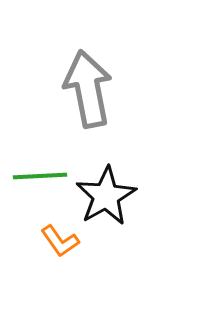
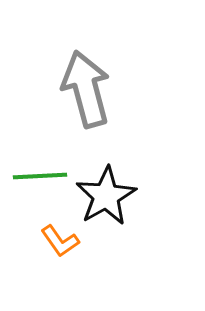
gray arrow: moved 2 px left; rotated 4 degrees counterclockwise
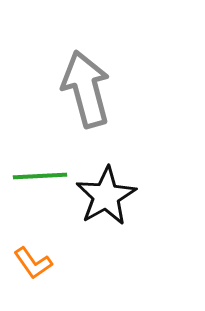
orange L-shape: moved 27 px left, 22 px down
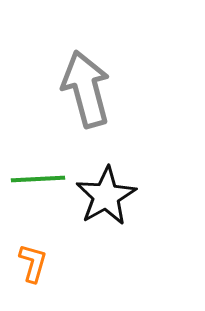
green line: moved 2 px left, 3 px down
orange L-shape: rotated 129 degrees counterclockwise
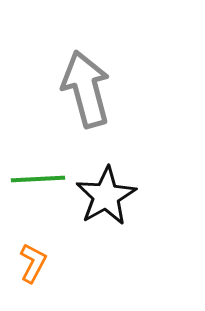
orange L-shape: rotated 12 degrees clockwise
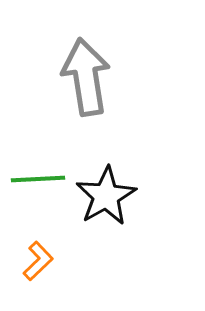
gray arrow: moved 12 px up; rotated 6 degrees clockwise
orange L-shape: moved 5 px right, 2 px up; rotated 18 degrees clockwise
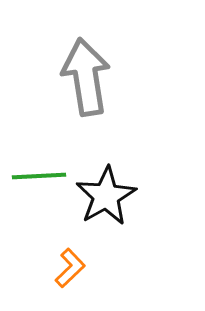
green line: moved 1 px right, 3 px up
orange L-shape: moved 32 px right, 7 px down
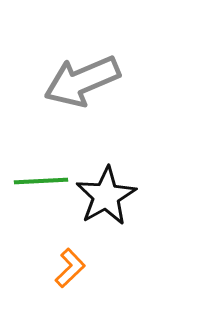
gray arrow: moved 4 px left, 4 px down; rotated 104 degrees counterclockwise
green line: moved 2 px right, 5 px down
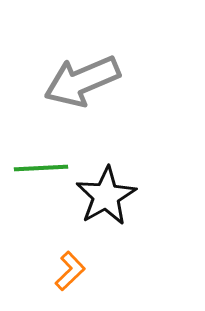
green line: moved 13 px up
orange L-shape: moved 3 px down
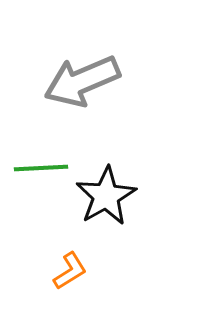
orange L-shape: rotated 12 degrees clockwise
